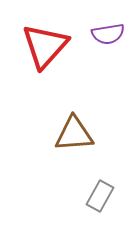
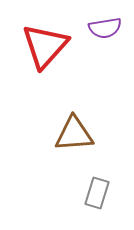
purple semicircle: moved 3 px left, 6 px up
gray rectangle: moved 3 px left, 3 px up; rotated 12 degrees counterclockwise
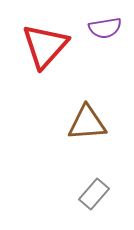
brown triangle: moved 13 px right, 11 px up
gray rectangle: moved 3 px left, 1 px down; rotated 24 degrees clockwise
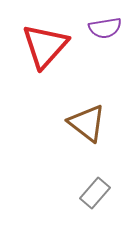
brown triangle: rotated 42 degrees clockwise
gray rectangle: moved 1 px right, 1 px up
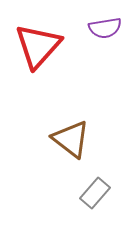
red triangle: moved 7 px left
brown triangle: moved 16 px left, 16 px down
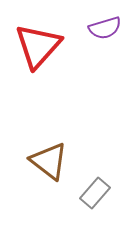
purple semicircle: rotated 8 degrees counterclockwise
brown triangle: moved 22 px left, 22 px down
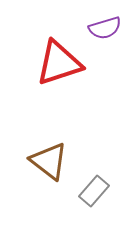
red triangle: moved 21 px right, 17 px down; rotated 30 degrees clockwise
gray rectangle: moved 1 px left, 2 px up
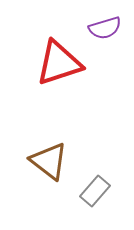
gray rectangle: moved 1 px right
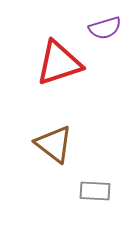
brown triangle: moved 5 px right, 17 px up
gray rectangle: rotated 52 degrees clockwise
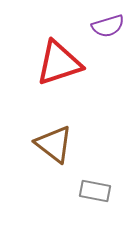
purple semicircle: moved 3 px right, 2 px up
gray rectangle: rotated 8 degrees clockwise
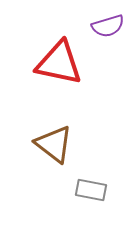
red triangle: rotated 30 degrees clockwise
gray rectangle: moved 4 px left, 1 px up
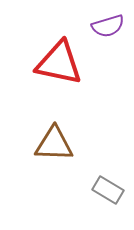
brown triangle: rotated 36 degrees counterclockwise
gray rectangle: moved 17 px right; rotated 20 degrees clockwise
